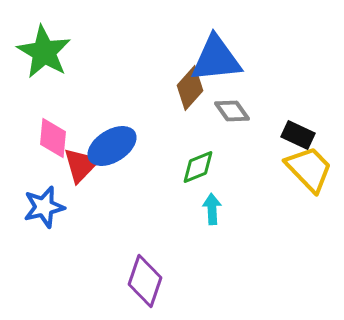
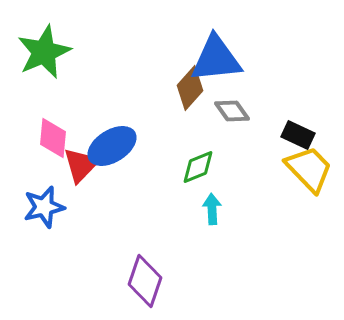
green star: rotated 18 degrees clockwise
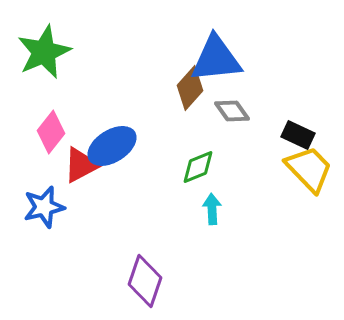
pink diamond: moved 2 px left, 6 px up; rotated 33 degrees clockwise
red triangle: rotated 18 degrees clockwise
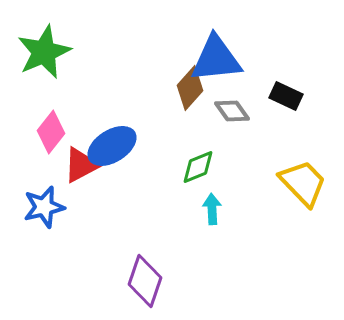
black rectangle: moved 12 px left, 39 px up
yellow trapezoid: moved 6 px left, 14 px down
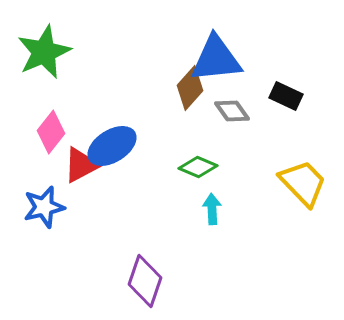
green diamond: rotated 45 degrees clockwise
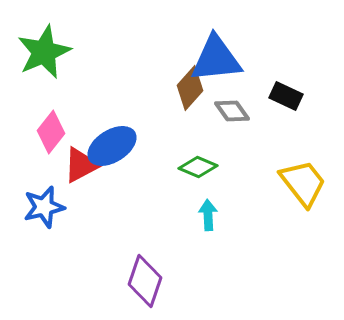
yellow trapezoid: rotated 6 degrees clockwise
cyan arrow: moved 4 px left, 6 px down
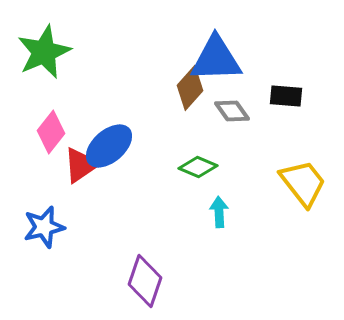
blue triangle: rotated 4 degrees clockwise
black rectangle: rotated 20 degrees counterclockwise
blue ellipse: moved 3 px left; rotated 9 degrees counterclockwise
red triangle: rotated 6 degrees counterclockwise
blue star: moved 20 px down
cyan arrow: moved 11 px right, 3 px up
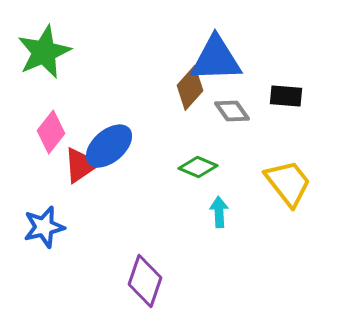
yellow trapezoid: moved 15 px left
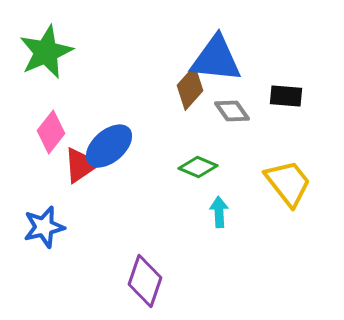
green star: moved 2 px right
blue triangle: rotated 8 degrees clockwise
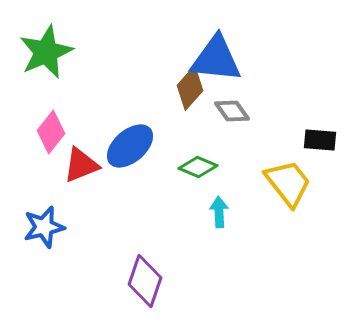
black rectangle: moved 34 px right, 44 px down
blue ellipse: moved 21 px right
red triangle: rotated 12 degrees clockwise
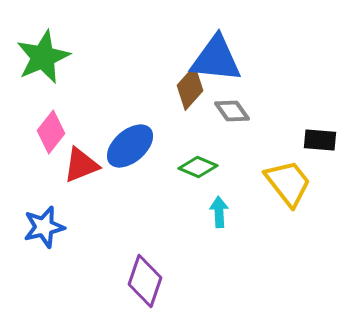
green star: moved 3 px left, 5 px down
